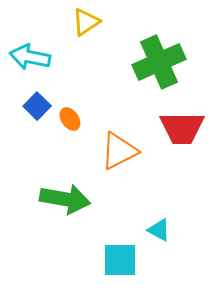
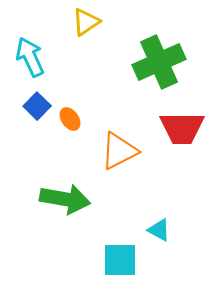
cyan arrow: rotated 54 degrees clockwise
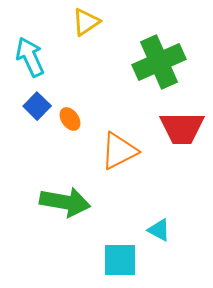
green arrow: moved 3 px down
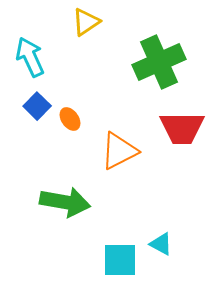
cyan triangle: moved 2 px right, 14 px down
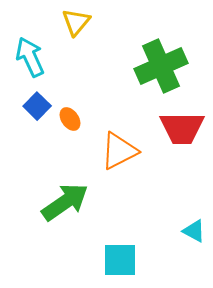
yellow triangle: moved 10 px left; rotated 16 degrees counterclockwise
green cross: moved 2 px right, 4 px down
green arrow: rotated 45 degrees counterclockwise
cyan triangle: moved 33 px right, 13 px up
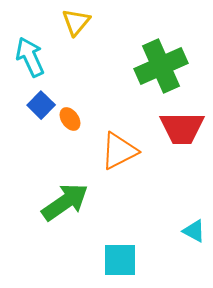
blue square: moved 4 px right, 1 px up
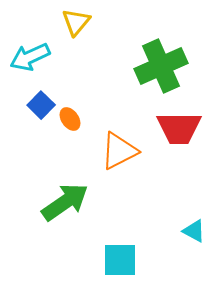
cyan arrow: rotated 90 degrees counterclockwise
red trapezoid: moved 3 px left
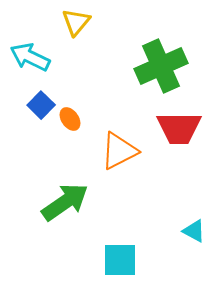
cyan arrow: rotated 51 degrees clockwise
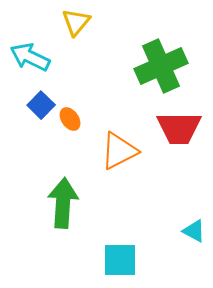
green arrow: moved 2 px left, 1 px down; rotated 51 degrees counterclockwise
